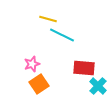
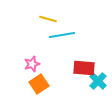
cyan line: rotated 35 degrees counterclockwise
cyan cross: moved 5 px up
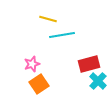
red rectangle: moved 5 px right, 4 px up; rotated 20 degrees counterclockwise
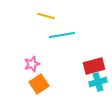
yellow line: moved 2 px left, 3 px up
red rectangle: moved 5 px right, 2 px down
cyan cross: moved 1 px down; rotated 30 degrees clockwise
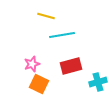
red rectangle: moved 23 px left
orange square: rotated 30 degrees counterclockwise
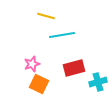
red rectangle: moved 3 px right, 2 px down
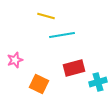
pink star: moved 17 px left, 4 px up
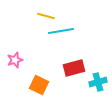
cyan line: moved 1 px left, 4 px up
orange square: moved 1 px down
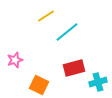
yellow line: rotated 48 degrees counterclockwise
cyan line: moved 6 px right, 1 px down; rotated 30 degrees counterclockwise
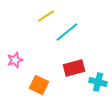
cyan cross: rotated 30 degrees clockwise
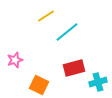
cyan cross: rotated 30 degrees counterclockwise
